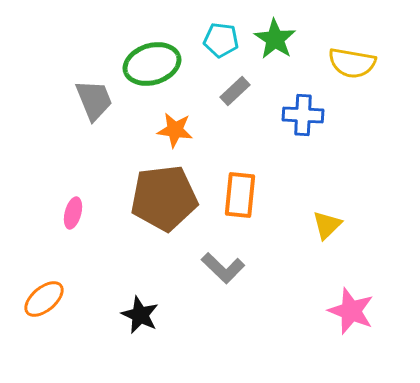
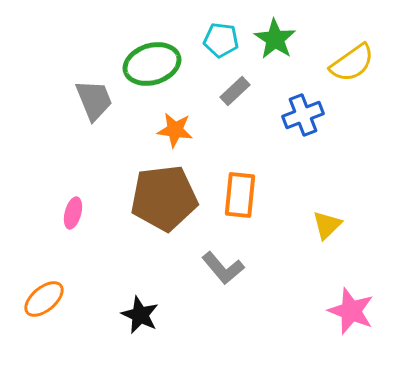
yellow semicircle: rotated 45 degrees counterclockwise
blue cross: rotated 24 degrees counterclockwise
gray L-shape: rotated 6 degrees clockwise
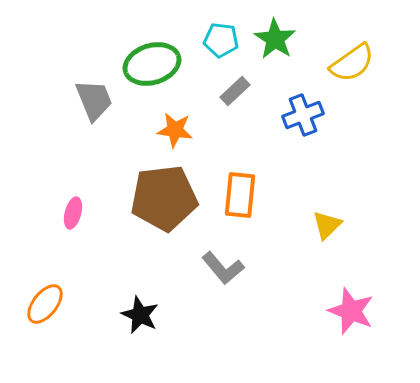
orange ellipse: moved 1 px right, 5 px down; rotated 12 degrees counterclockwise
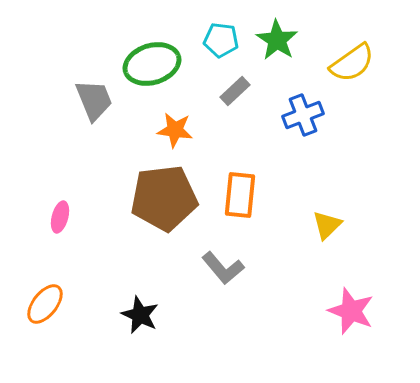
green star: moved 2 px right, 1 px down
pink ellipse: moved 13 px left, 4 px down
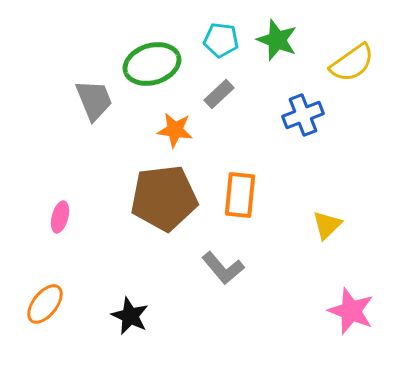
green star: rotated 12 degrees counterclockwise
gray rectangle: moved 16 px left, 3 px down
black star: moved 10 px left, 1 px down
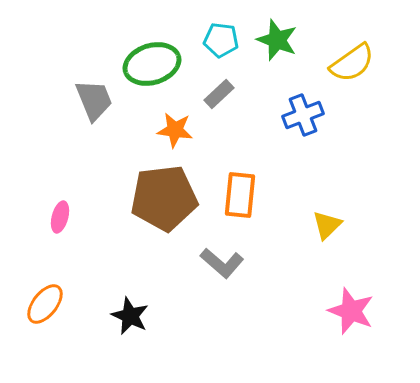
gray L-shape: moved 1 px left, 5 px up; rotated 9 degrees counterclockwise
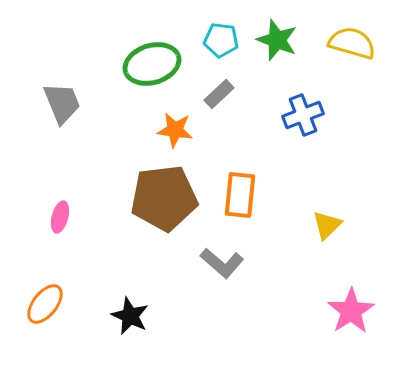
yellow semicircle: moved 20 px up; rotated 129 degrees counterclockwise
gray trapezoid: moved 32 px left, 3 px down
pink star: rotated 18 degrees clockwise
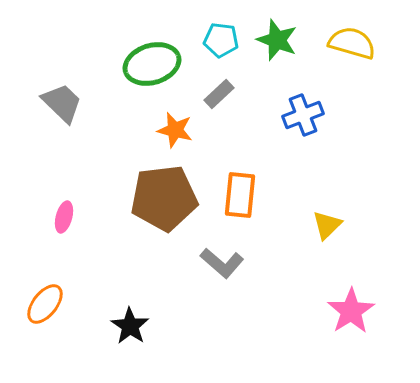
gray trapezoid: rotated 24 degrees counterclockwise
orange star: rotated 6 degrees clockwise
pink ellipse: moved 4 px right
black star: moved 10 px down; rotated 9 degrees clockwise
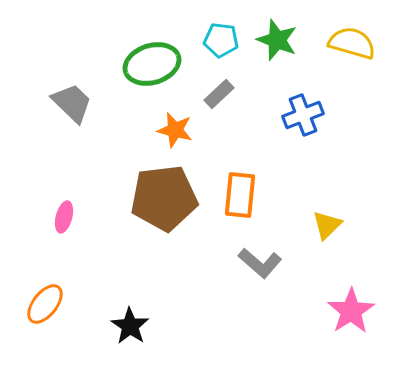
gray trapezoid: moved 10 px right
gray L-shape: moved 38 px right
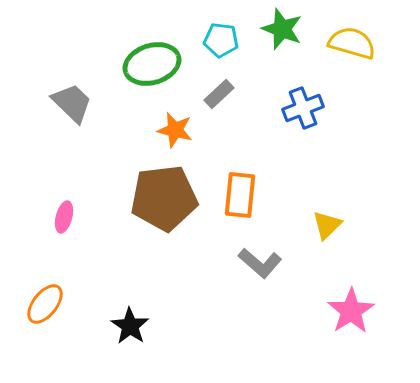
green star: moved 5 px right, 11 px up
blue cross: moved 7 px up
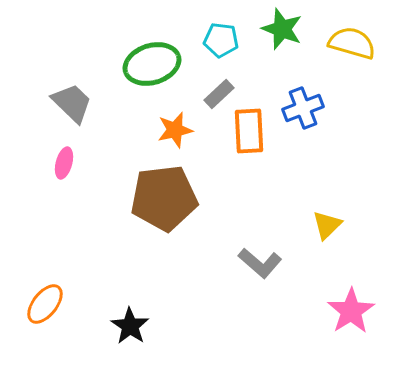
orange star: rotated 27 degrees counterclockwise
orange rectangle: moved 9 px right, 64 px up; rotated 9 degrees counterclockwise
pink ellipse: moved 54 px up
